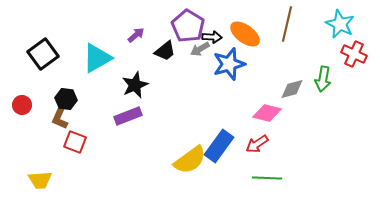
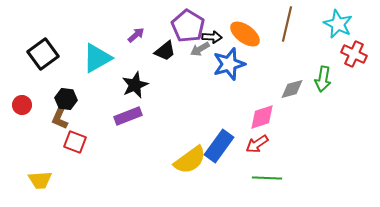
cyan star: moved 2 px left
pink diamond: moved 5 px left, 4 px down; rotated 32 degrees counterclockwise
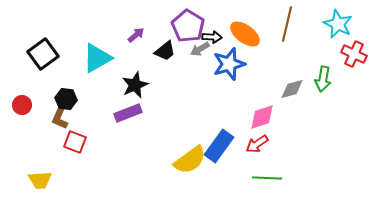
purple rectangle: moved 3 px up
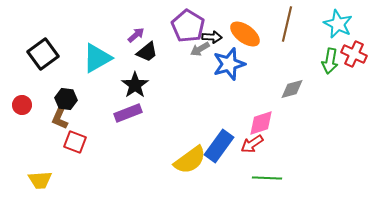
black trapezoid: moved 18 px left, 1 px down
green arrow: moved 7 px right, 18 px up
black star: rotated 12 degrees counterclockwise
pink diamond: moved 1 px left, 6 px down
red arrow: moved 5 px left
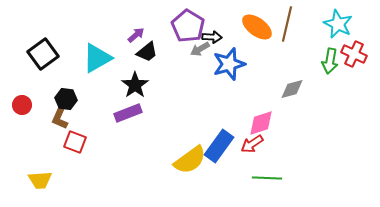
orange ellipse: moved 12 px right, 7 px up
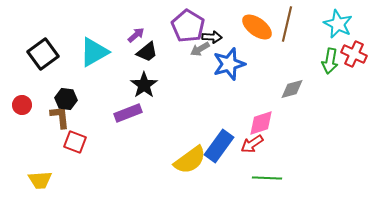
cyan triangle: moved 3 px left, 6 px up
black star: moved 9 px right
brown L-shape: rotated 150 degrees clockwise
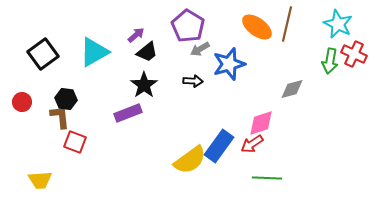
black arrow: moved 19 px left, 44 px down
red circle: moved 3 px up
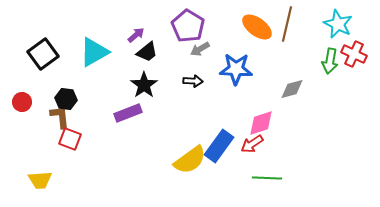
blue star: moved 7 px right, 5 px down; rotated 20 degrees clockwise
red square: moved 5 px left, 3 px up
